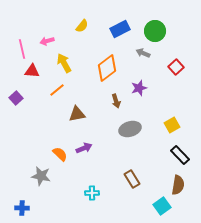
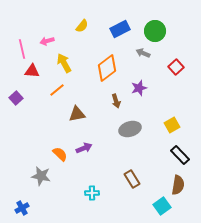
blue cross: rotated 32 degrees counterclockwise
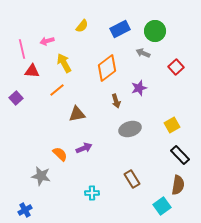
blue cross: moved 3 px right, 2 px down
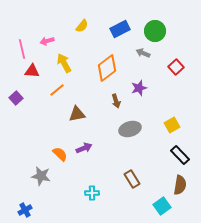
brown semicircle: moved 2 px right
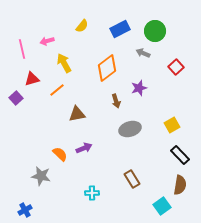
red triangle: moved 8 px down; rotated 21 degrees counterclockwise
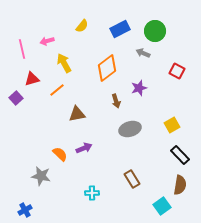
red square: moved 1 px right, 4 px down; rotated 21 degrees counterclockwise
